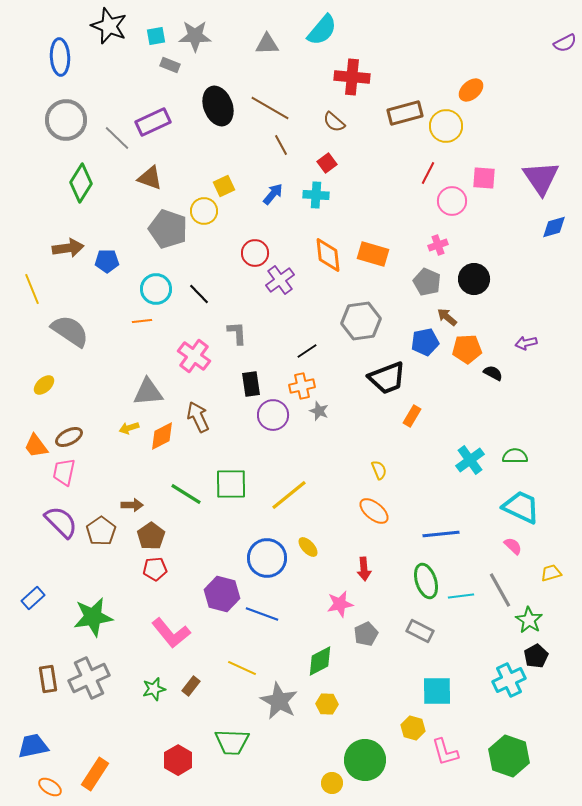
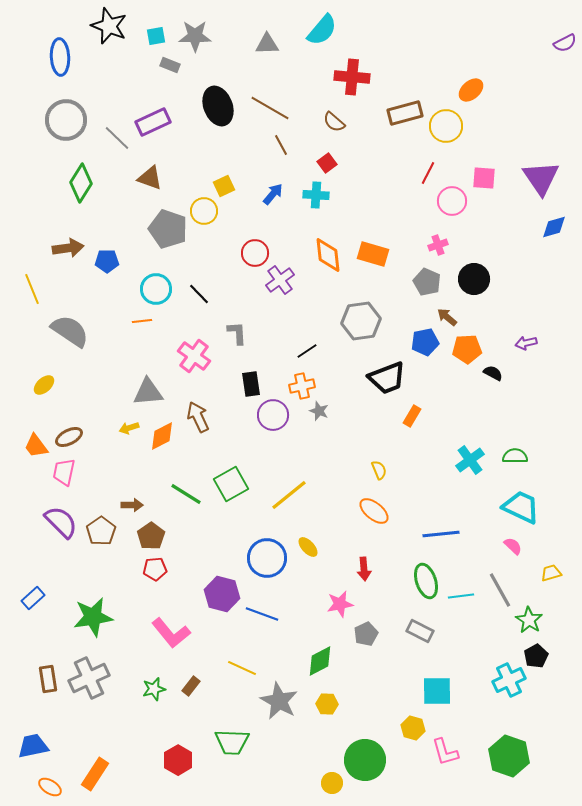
green square at (231, 484): rotated 28 degrees counterclockwise
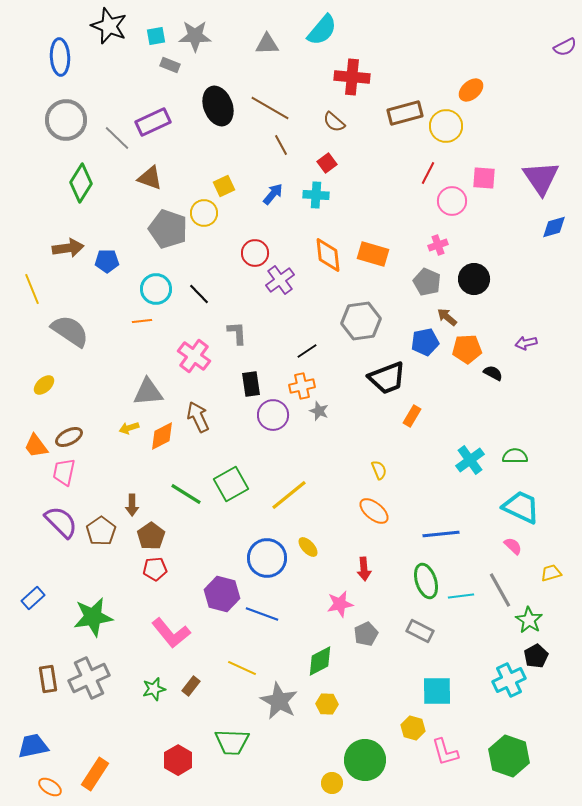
purple semicircle at (565, 43): moved 4 px down
yellow circle at (204, 211): moved 2 px down
brown arrow at (132, 505): rotated 90 degrees clockwise
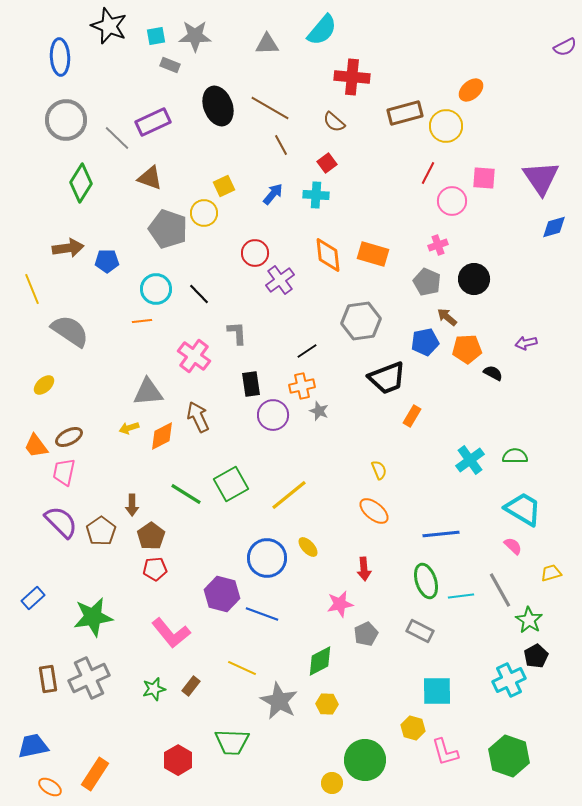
cyan trapezoid at (521, 507): moved 2 px right, 2 px down; rotated 6 degrees clockwise
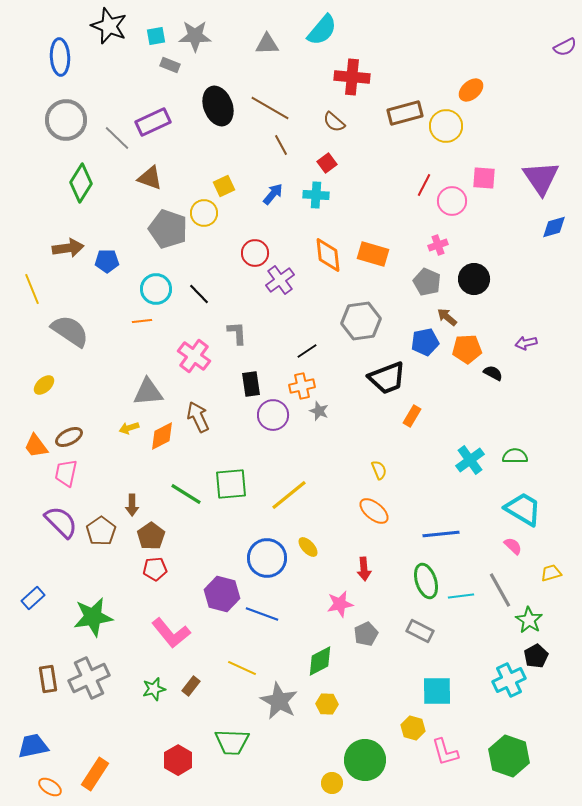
red line at (428, 173): moved 4 px left, 12 px down
pink trapezoid at (64, 472): moved 2 px right, 1 px down
green square at (231, 484): rotated 24 degrees clockwise
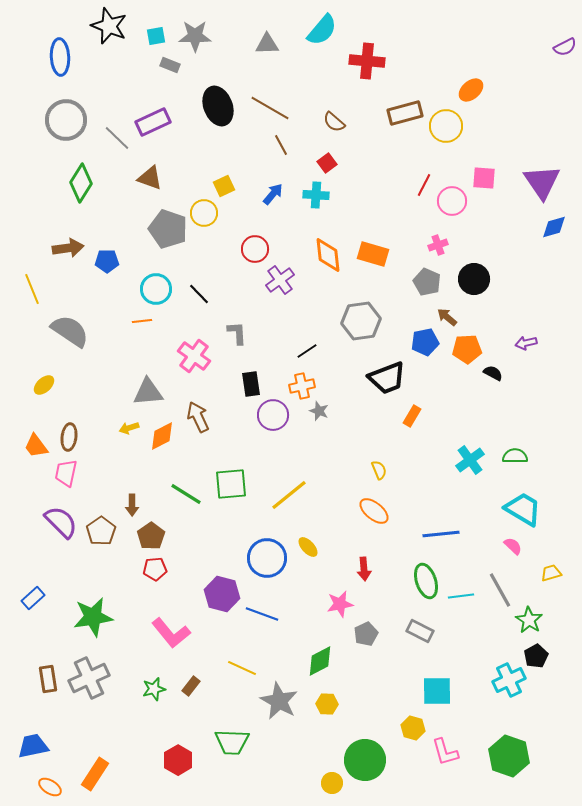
red cross at (352, 77): moved 15 px right, 16 px up
purple triangle at (541, 178): moved 1 px right, 4 px down
red circle at (255, 253): moved 4 px up
brown ellipse at (69, 437): rotated 56 degrees counterclockwise
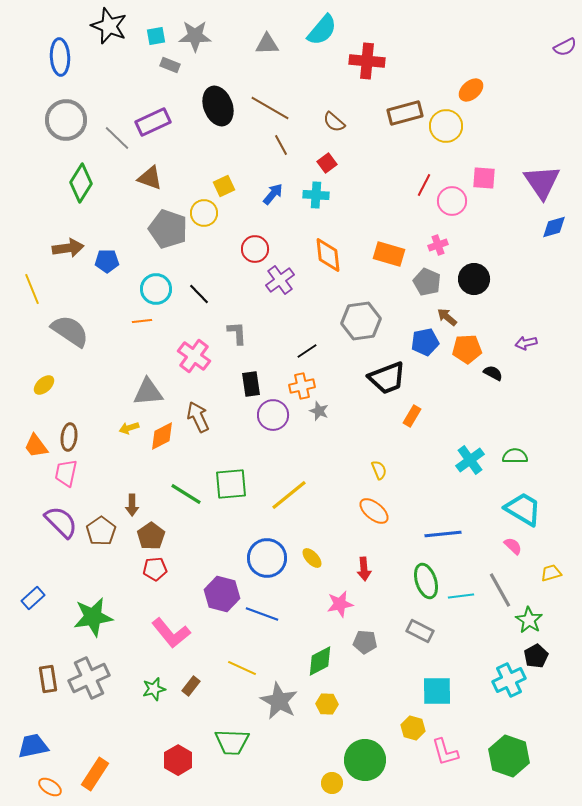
orange rectangle at (373, 254): moved 16 px right
blue line at (441, 534): moved 2 px right
yellow ellipse at (308, 547): moved 4 px right, 11 px down
gray pentagon at (366, 634): moved 1 px left, 8 px down; rotated 30 degrees clockwise
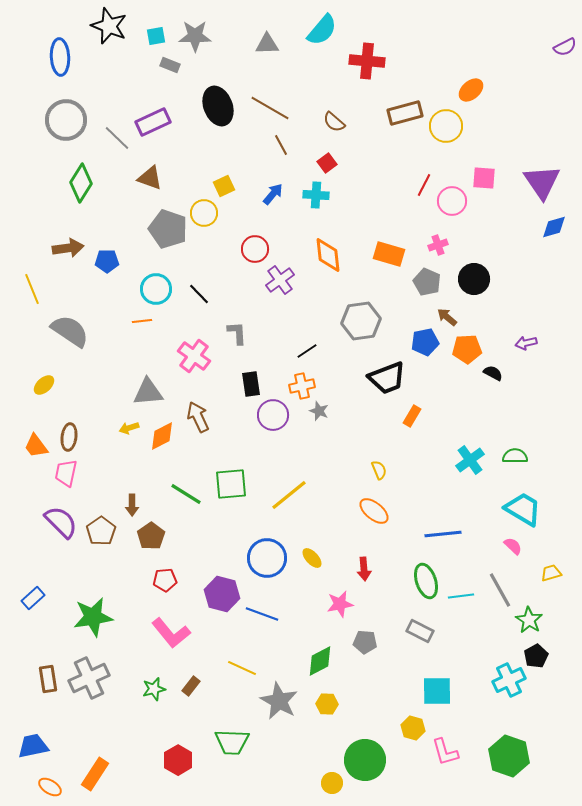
red pentagon at (155, 569): moved 10 px right, 11 px down
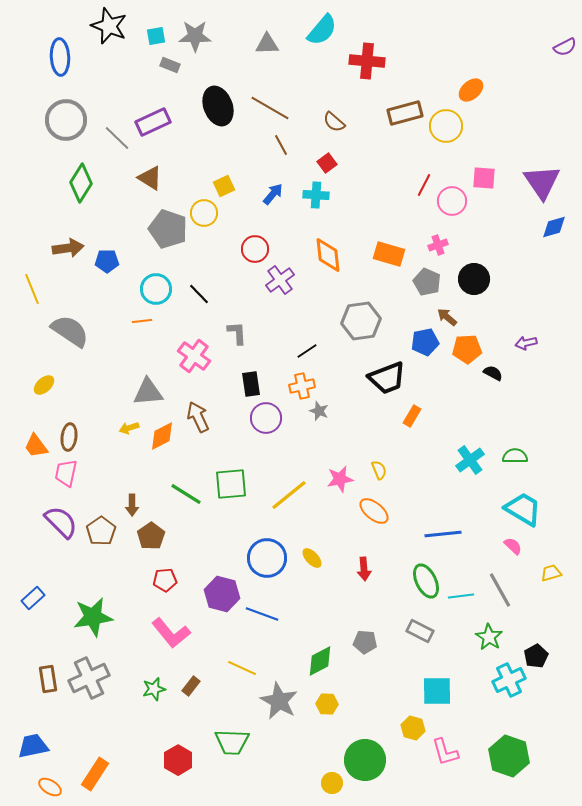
brown triangle at (150, 178): rotated 12 degrees clockwise
purple circle at (273, 415): moved 7 px left, 3 px down
green ellipse at (426, 581): rotated 8 degrees counterclockwise
pink star at (340, 604): moved 125 px up
green star at (529, 620): moved 40 px left, 17 px down
